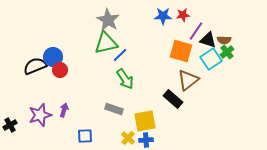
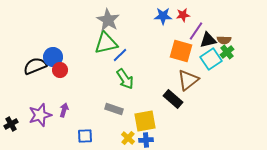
black triangle: rotated 30 degrees counterclockwise
black cross: moved 1 px right, 1 px up
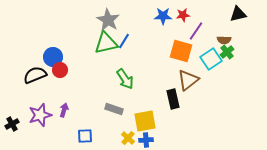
black triangle: moved 30 px right, 26 px up
blue line: moved 4 px right, 14 px up; rotated 14 degrees counterclockwise
black semicircle: moved 9 px down
black rectangle: rotated 36 degrees clockwise
black cross: moved 1 px right
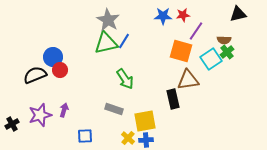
brown triangle: rotated 30 degrees clockwise
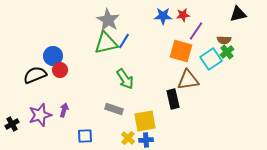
blue circle: moved 1 px up
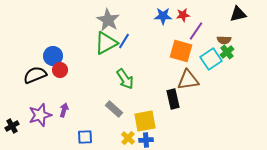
green triangle: rotated 15 degrees counterclockwise
gray rectangle: rotated 24 degrees clockwise
black cross: moved 2 px down
blue square: moved 1 px down
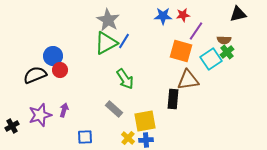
black rectangle: rotated 18 degrees clockwise
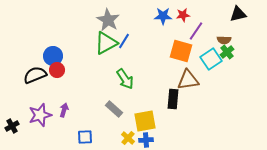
red circle: moved 3 px left
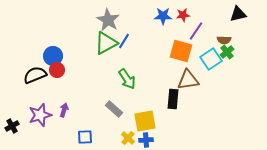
green arrow: moved 2 px right
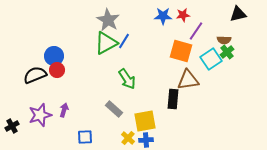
blue circle: moved 1 px right
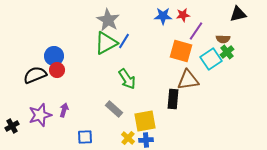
brown semicircle: moved 1 px left, 1 px up
